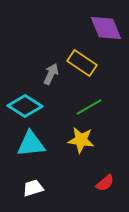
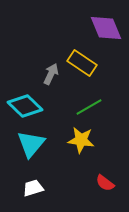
cyan diamond: rotated 12 degrees clockwise
cyan triangle: rotated 44 degrees counterclockwise
red semicircle: rotated 78 degrees clockwise
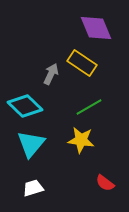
purple diamond: moved 10 px left
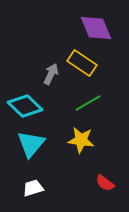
green line: moved 1 px left, 4 px up
